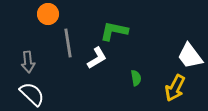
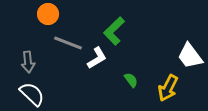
green L-shape: rotated 56 degrees counterclockwise
gray line: rotated 60 degrees counterclockwise
green semicircle: moved 5 px left, 2 px down; rotated 28 degrees counterclockwise
yellow arrow: moved 7 px left
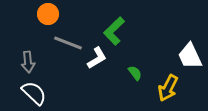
white trapezoid: rotated 12 degrees clockwise
green semicircle: moved 4 px right, 7 px up
white semicircle: moved 2 px right, 1 px up
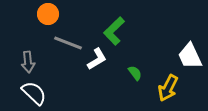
white L-shape: moved 1 px down
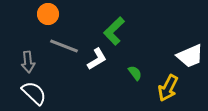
gray line: moved 4 px left, 3 px down
white trapezoid: rotated 88 degrees counterclockwise
